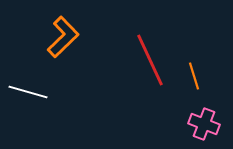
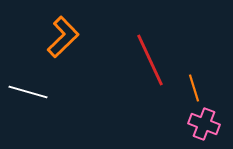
orange line: moved 12 px down
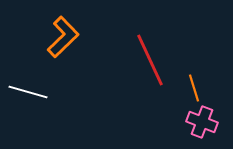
pink cross: moved 2 px left, 2 px up
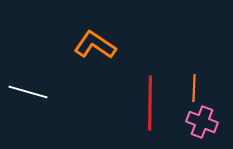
orange L-shape: moved 32 px right, 8 px down; rotated 102 degrees counterclockwise
red line: moved 43 px down; rotated 26 degrees clockwise
orange line: rotated 20 degrees clockwise
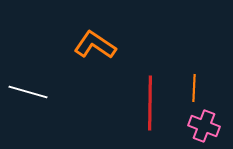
pink cross: moved 2 px right, 4 px down
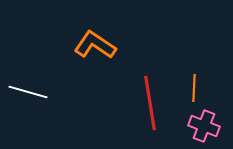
red line: rotated 10 degrees counterclockwise
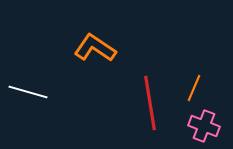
orange L-shape: moved 3 px down
orange line: rotated 20 degrees clockwise
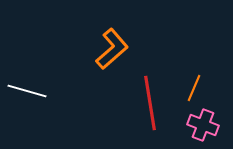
orange L-shape: moved 17 px right, 1 px down; rotated 105 degrees clockwise
white line: moved 1 px left, 1 px up
pink cross: moved 1 px left, 1 px up
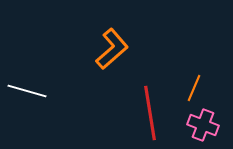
red line: moved 10 px down
